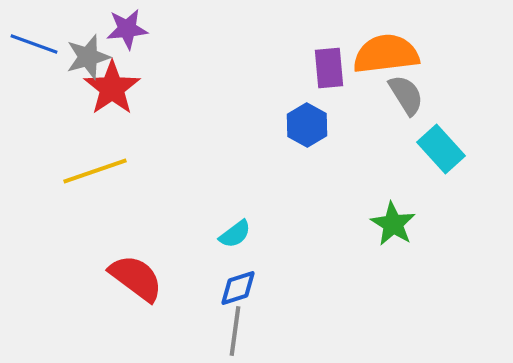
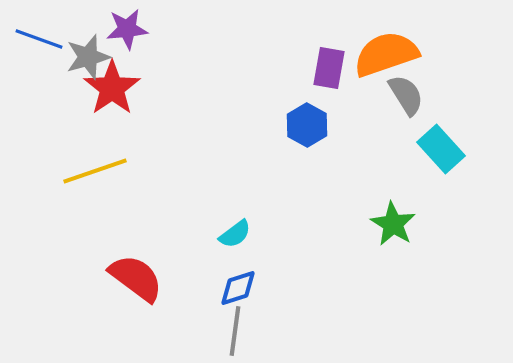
blue line: moved 5 px right, 5 px up
orange semicircle: rotated 12 degrees counterclockwise
purple rectangle: rotated 15 degrees clockwise
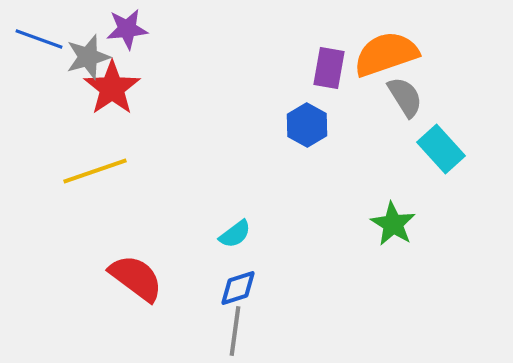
gray semicircle: moved 1 px left, 2 px down
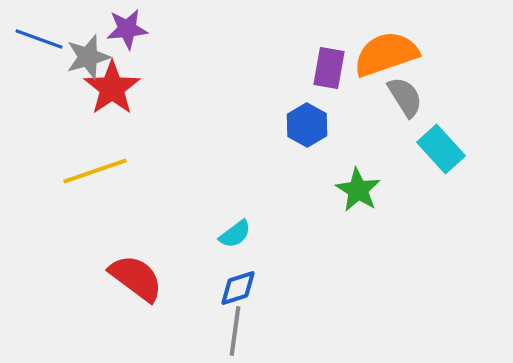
green star: moved 35 px left, 34 px up
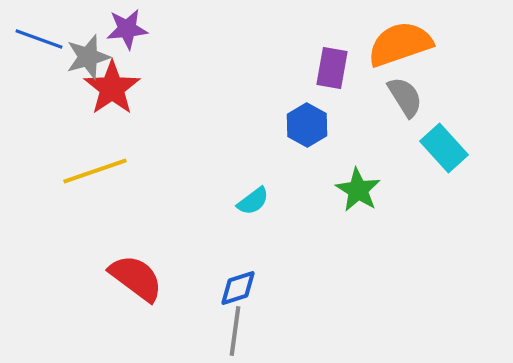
orange semicircle: moved 14 px right, 10 px up
purple rectangle: moved 3 px right
cyan rectangle: moved 3 px right, 1 px up
cyan semicircle: moved 18 px right, 33 px up
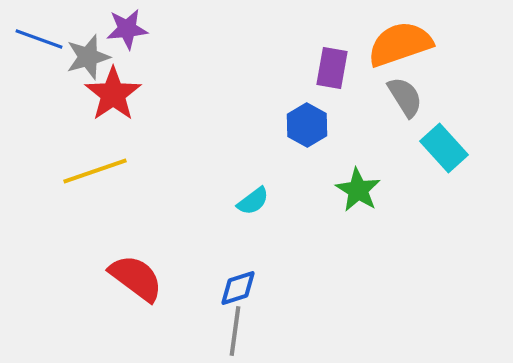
red star: moved 1 px right, 6 px down
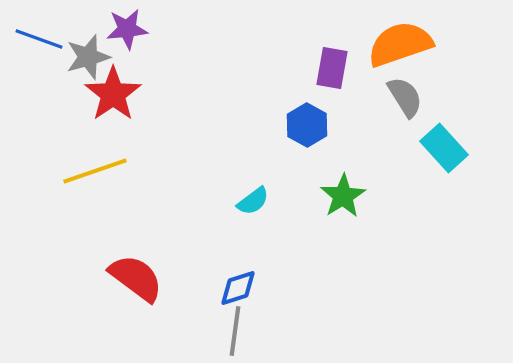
green star: moved 15 px left, 6 px down; rotated 9 degrees clockwise
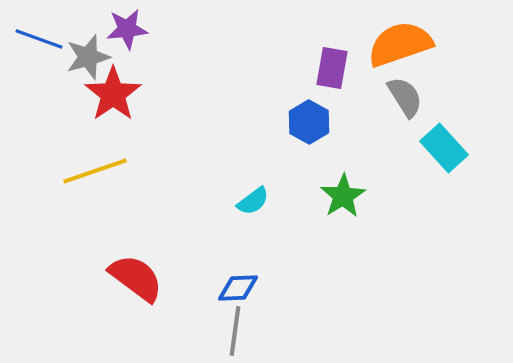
blue hexagon: moved 2 px right, 3 px up
blue diamond: rotated 15 degrees clockwise
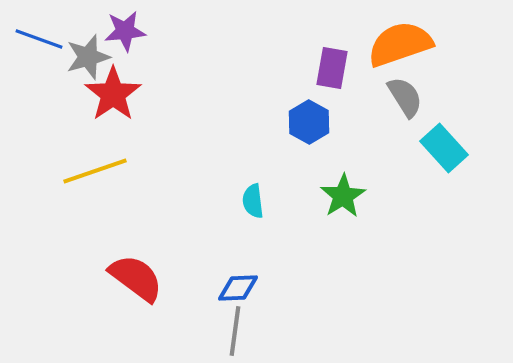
purple star: moved 2 px left, 2 px down
cyan semicircle: rotated 120 degrees clockwise
